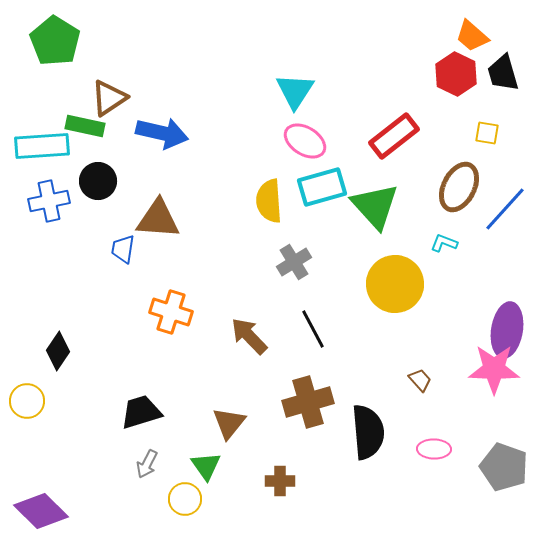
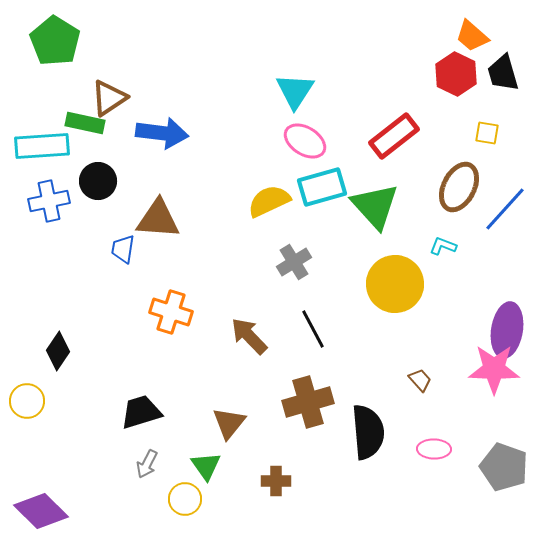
green rectangle at (85, 126): moved 3 px up
blue arrow at (162, 133): rotated 6 degrees counterclockwise
yellow semicircle at (269, 201): rotated 69 degrees clockwise
cyan L-shape at (444, 243): moved 1 px left, 3 px down
brown cross at (280, 481): moved 4 px left
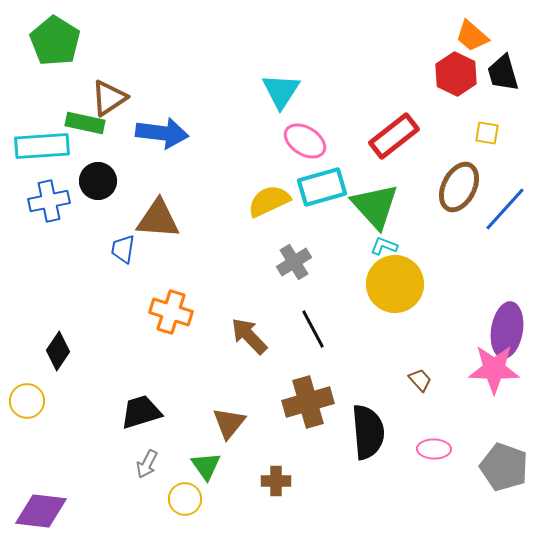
cyan triangle at (295, 91): moved 14 px left
cyan L-shape at (443, 246): moved 59 px left
purple diamond at (41, 511): rotated 38 degrees counterclockwise
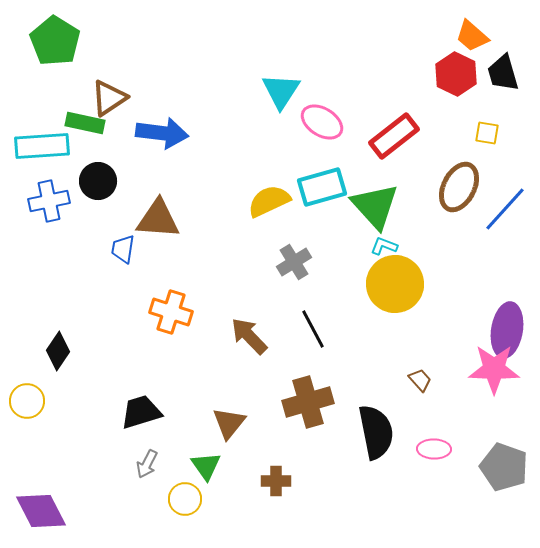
pink ellipse at (305, 141): moved 17 px right, 19 px up
black semicircle at (368, 432): moved 8 px right; rotated 6 degrees counterclockwise
purple diamond at (41, 511): rotated 56 degrees clockwise
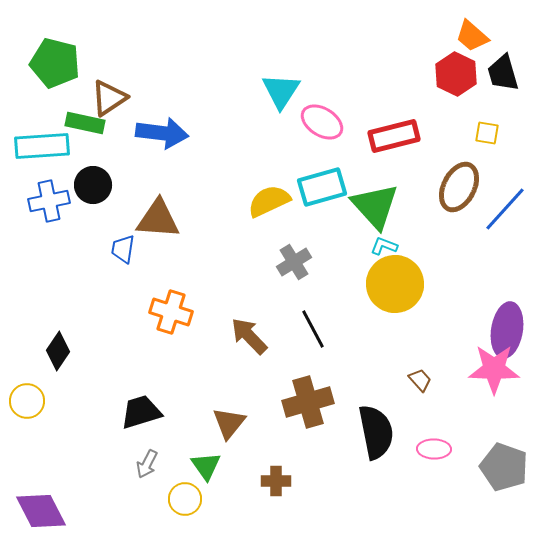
green pentagon at (55, 41): moved 22 px down; rotated 18 degrees counterclockwise
red rectangle at (394, 136): rotated 24 degrees clockwise
black circle at (98, 181): moved 5 px left, 4 px down
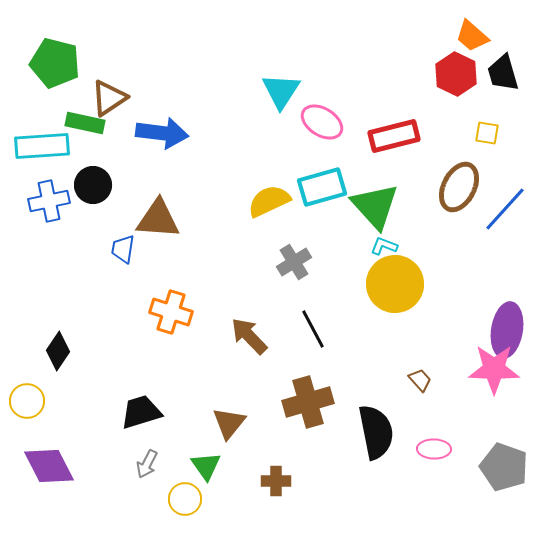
purple diamond at (41, 511): moved 8 px right, 45 px up
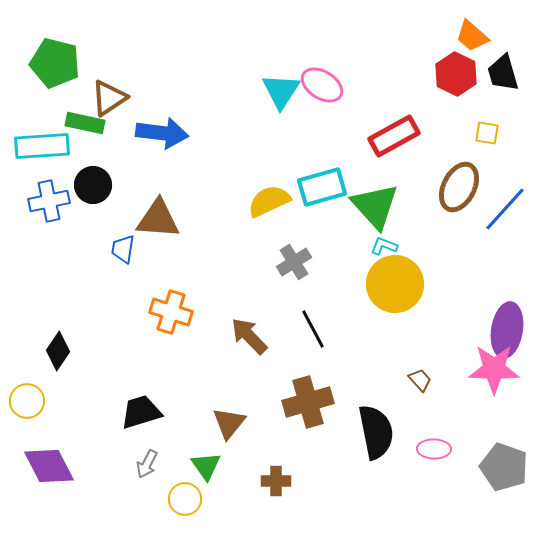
pink ellipse at (322, 122): moved 37 px up
red rectangle at (394, 136): rotated 15 degrees counterclockwise
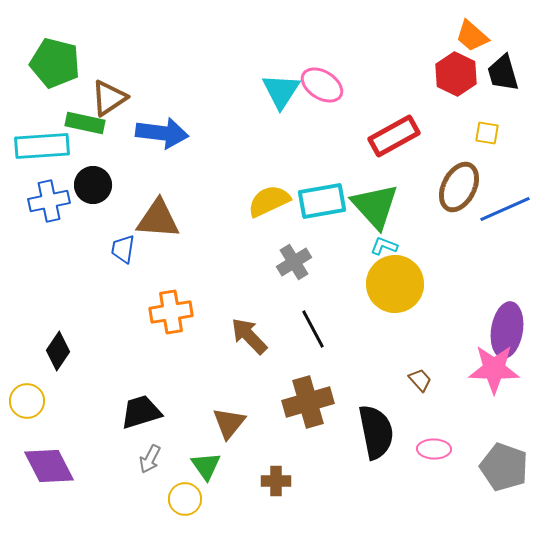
cyan rectangle at (322, 187): moved 14 px down; rotated 6 degrees clockwise
blue line at (505, 209): rotated 24 degrees clockwise
orange cross at (171, 312): rotated 27 degrees counterclockwise
gray arrow at (147, 464): moved 3 px right, 5 px up
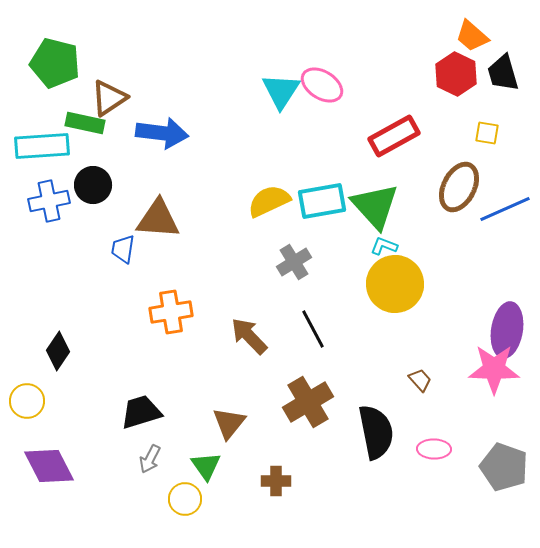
brown cross at (308, 402): rotated 15 degrees counterclockwise
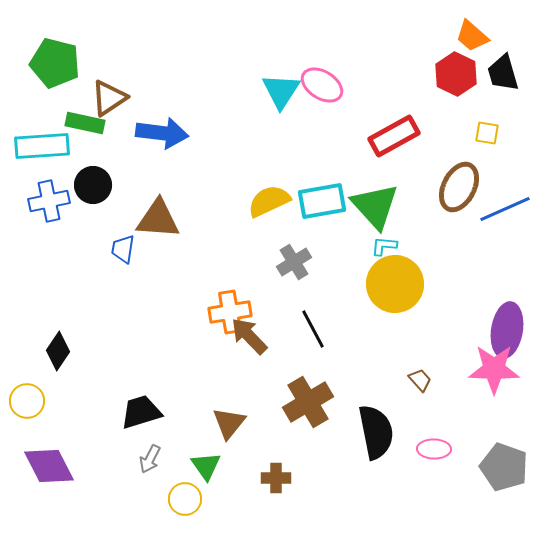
cyan L-shape at (384, 246): rotated 16 degrees counterclockwise
orange cross at (171, 312): moved 59 px right
brown cross at (276, 481): moved 3 px up
